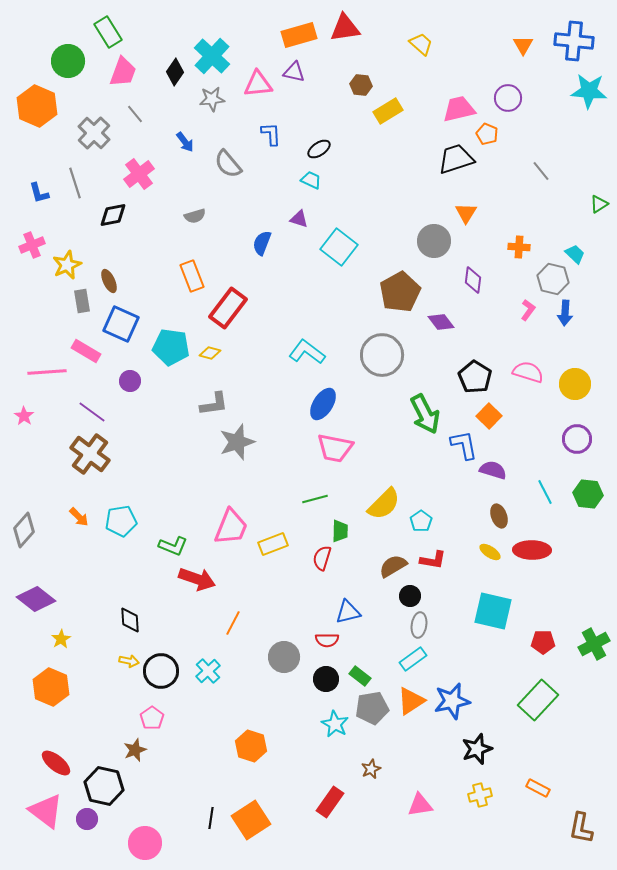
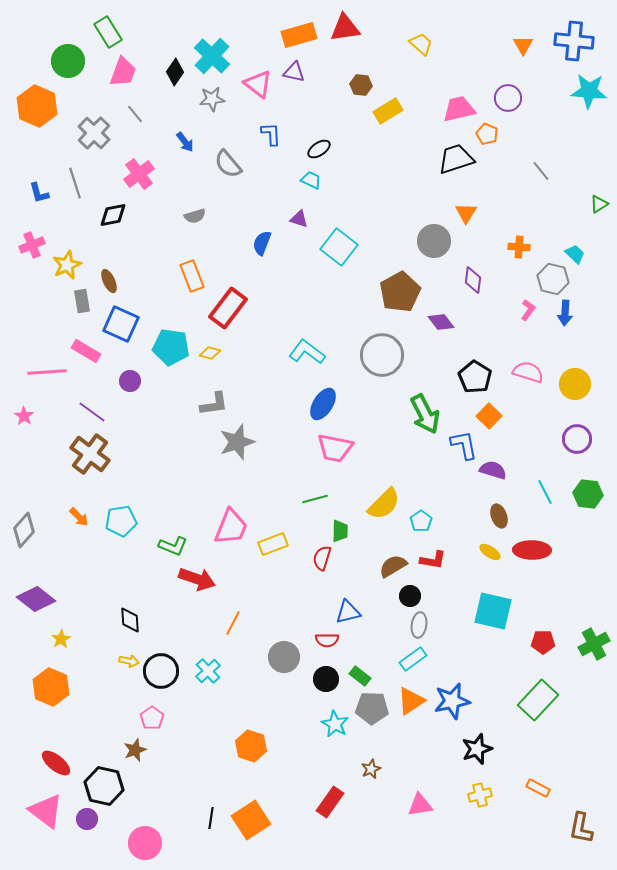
pink triangle at (258, 84): rotated 44 degrees clockwise
gray pentagon at (372, 708): rotated 12 degrees clockwise
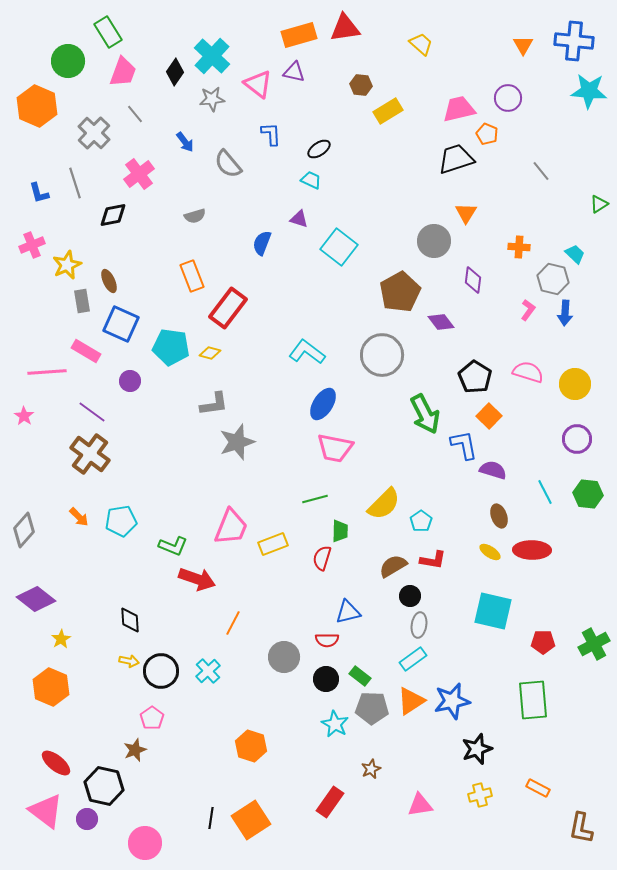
green rectangle at (538, 700): moved 5 px left; rotated 48 degrees counterclockwise
